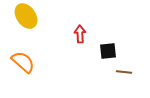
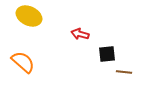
yellow ellipse: moved 3 px right; rotated 30 degrees counterclockwise
red arrow: rotated 72 degrees counterclockwise
black square: moved 1 px left, 3 px down
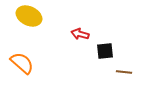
black square: moved 2 px left, 3 px up
orange semicircle: moved 1 px left, 1 px down
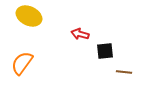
orange semicircle: rotated 95 degrees counterclockwise
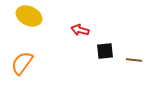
red arrow: moved 4 px up
brown line: moved 10 px right, 12 px up
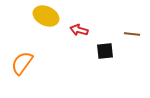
yellow ellipse: moved 17 px right
red arrow: moved 1 px left
brown line: moved 2 px left, 26 px up
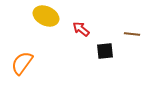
red arrow: moved 2 px right, 1 px up; rotated 24 degrees clockwise
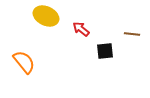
orange semicircle: moved 2 px right, 1 px up; rotated 105 degrees clockwise
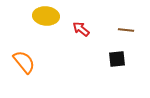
yellow ellipse: rotated 20 degrees counterclockwise
brown line: moved 6 px left, 4 px up
black square: moved 12 px right, 8 px down
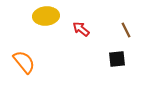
yellow ellipse: rotated 10 degrees counterclockwise
brown line: rotated 56 degrees clockwise
